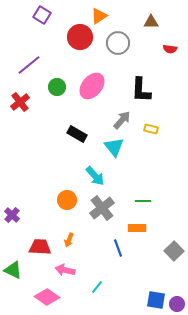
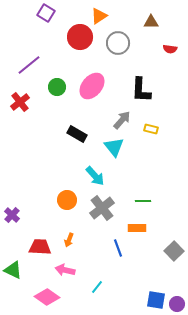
purple square: moved 4 px right, 2 px up
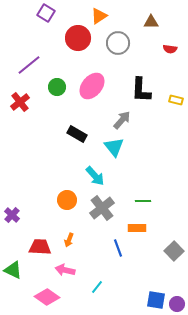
red circle: moved 2 px left, 1 px down
yellow rectangle: moved 25 px right, 29 px up
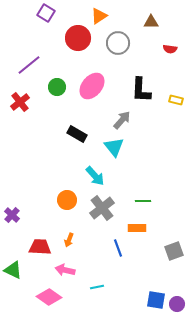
gray square: rotated 24 degrees clockwise
cyan line: rotated 40 degrees clockwise
pink diamond: moved 2 px right
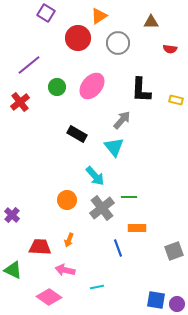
green line: moved 14 px left, 4 px up
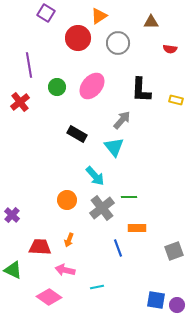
purple line: rotated 60 degrees counterclockwise
purple circle: moved 1 px down
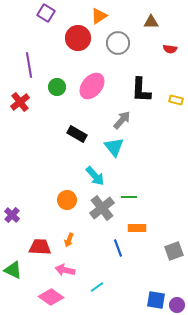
cyan line: rotated 24 degrees counterclockwise
pink diamond: moved 2 px right
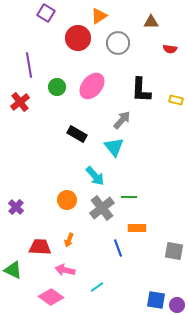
purple cross: moved 4 px right, 8 px up
gray square: rotated 30 degrees clockwise
